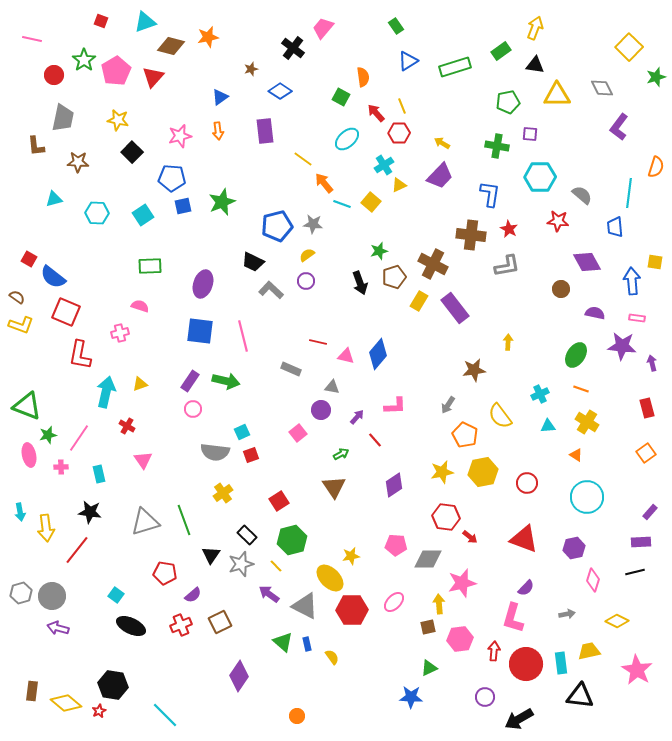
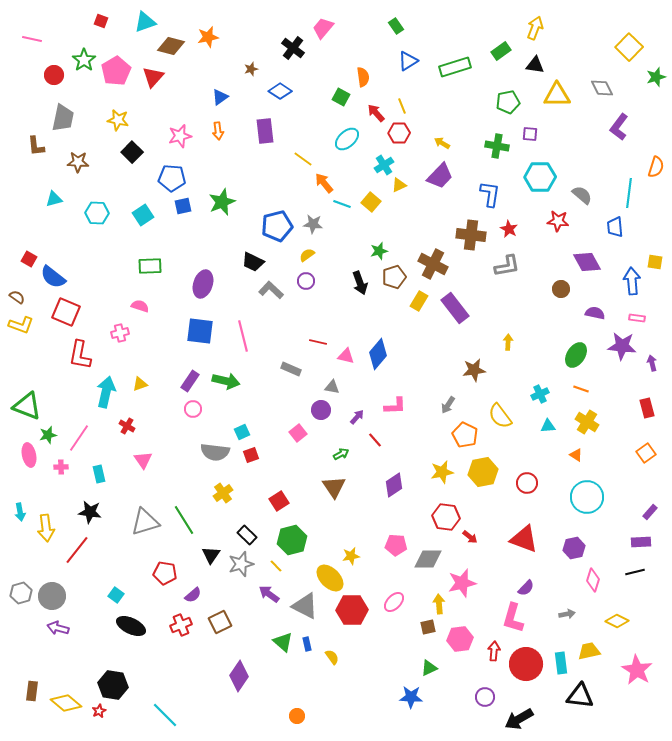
green line at (184, 520): rotated 12 degrees counterclockwise
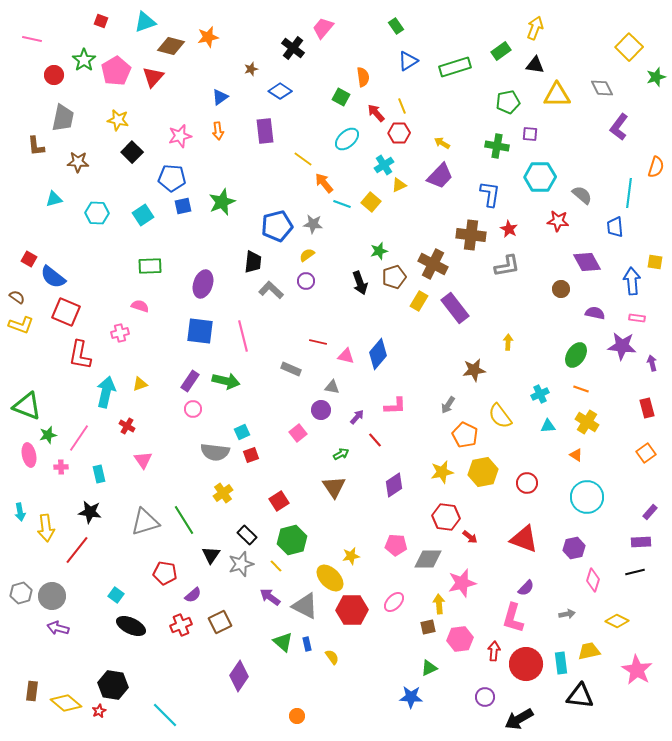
black trapezoid at (253, 262): rotated 110 degrees counterclockwise
purple arrow at (269, 594): moved 1 px right, 3 px down
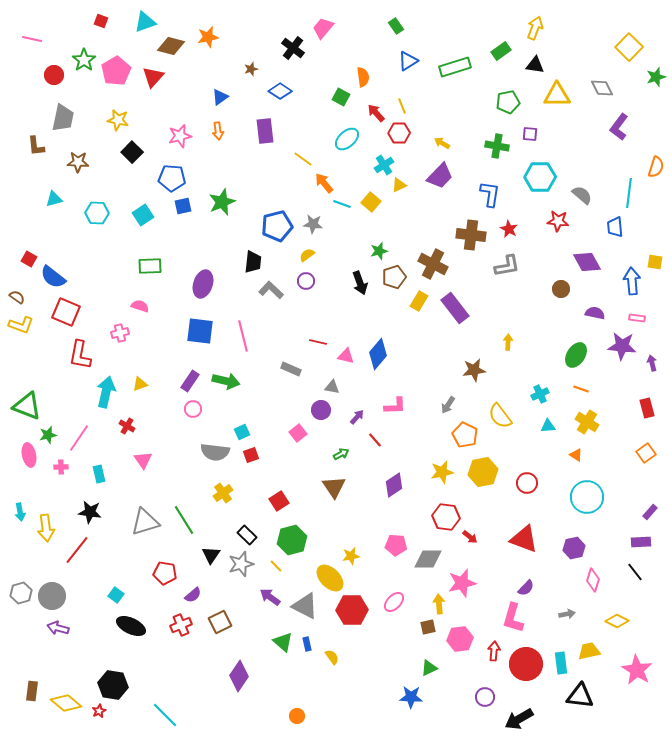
black line at (635, 572): rotated 66 degrees clockwise
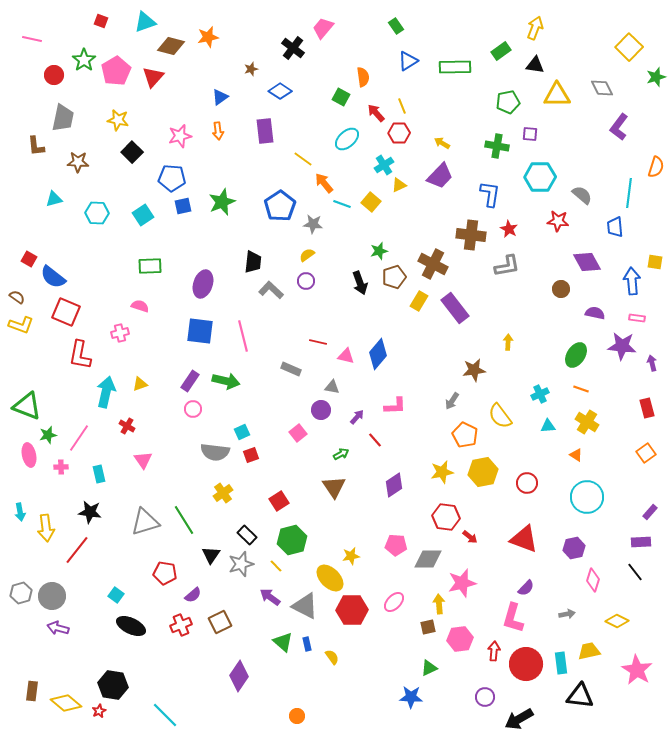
green rectangle at (455, 67): rotated 16 degrees clockwise
blue pentagon at (277, 226): moved 3 px right, 20 px up; rotated 20 degrees counterclockwise
gray arrow at (448, 405): moved 4 px right, 4 px up
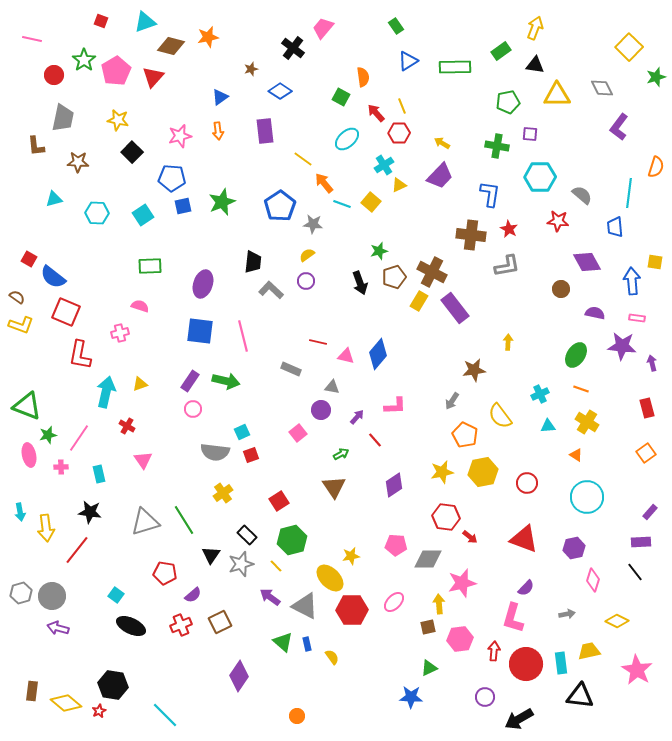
brown cross at (433, 264): moved 1 px left, 8 px down
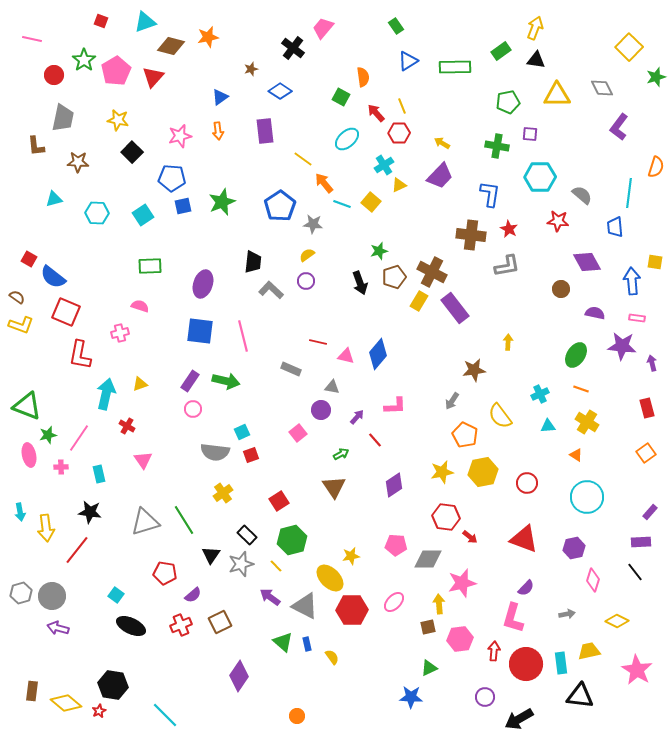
black triangle at (535, 65): moved 1 px right, 5 px up
cyan arrow at (106, 392): moved 2 px down
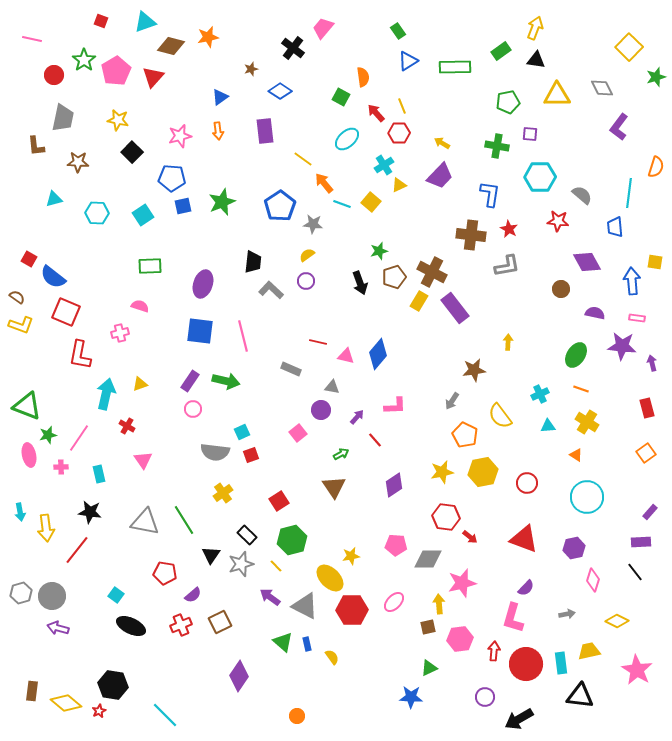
green rectangle at (396, 26): moved 2 px right, 5 px down
gray triangle at (145, 522): rotated 28 degrees clockwise
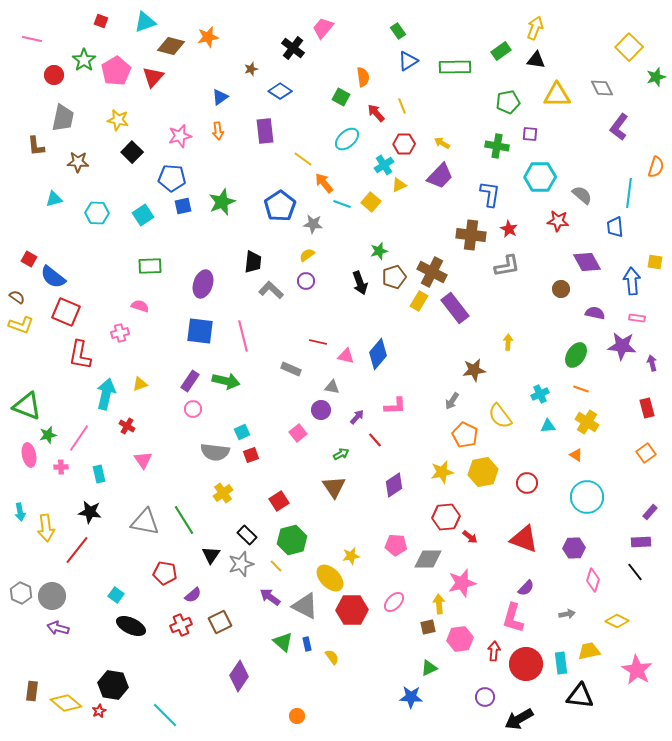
red hexagon at (399, 133): moved 5 px right, 11 px down
red hexagon at (446, 517): rotated 12 degrees counterclockwise
purple hexagon at (574, 548): rotated 10 degrees clockwise
gray hexagon at (21, 593): rotated 20 degrees counterclockwise
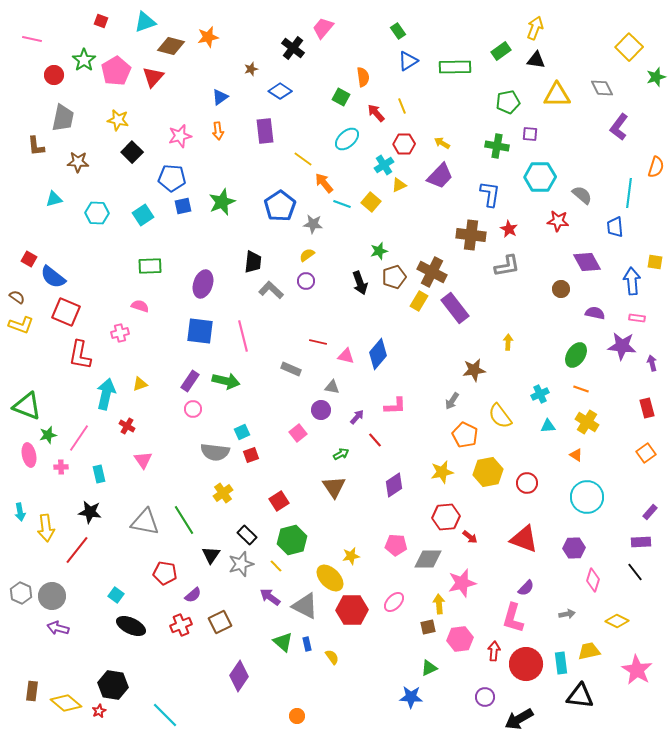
yellow hexagon at (483, 472): moved 5 px right
